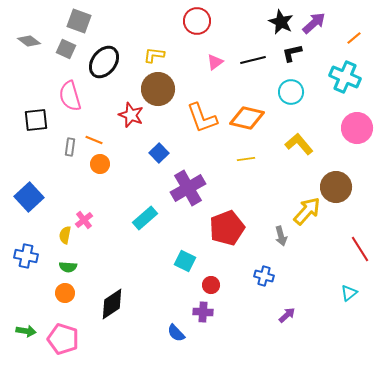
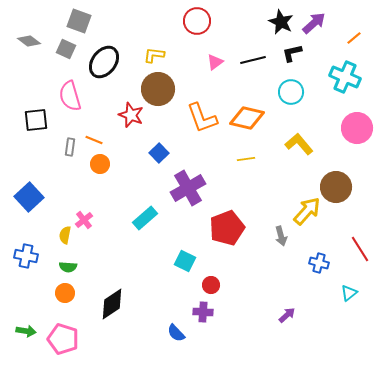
blue cross at (264, 276): moved 55 px right, 13 px up
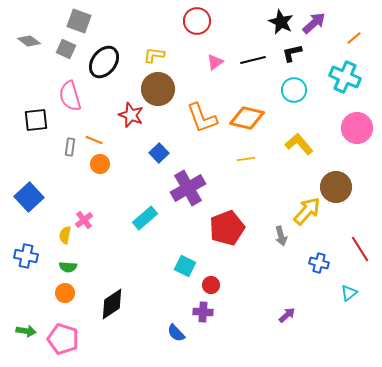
cyan circle at (291, 92): moved 3 px right, 2 px up
cyan square at (185, 261): moved 5 px down
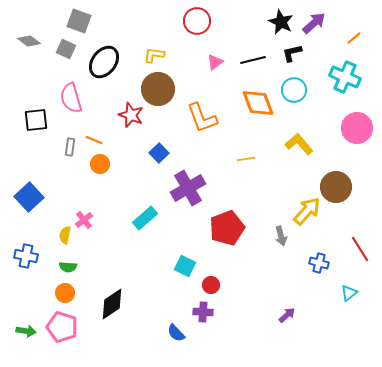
pink semicircle at (70, 96): moved 1 px right, 2 px down
orange diamond at (247, 118): moved 11 px right, 15 px up; rotated 56 degrees clockwise
pink pentagon at (63, 339): moved 1 px left, 12 px up
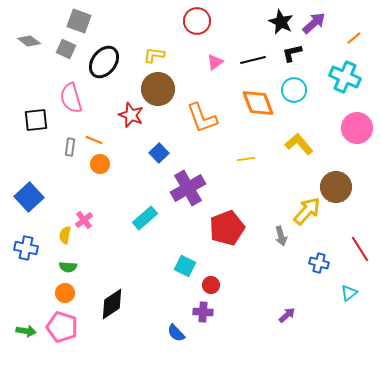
blue cross at (26, 256): moved 8 px up
